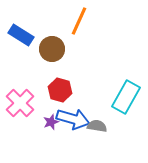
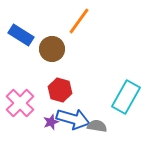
orange line: rotated 12 degrees clockwise
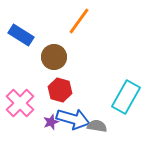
brown circle: moved 2 px right, 8 px down
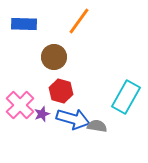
blue rectangle: moved 3 px right, 11 px up; rotated 30 degrees counterclockwise
red hexagon: moved 1 px right, 1 px down
pink cross: moved 2 px down
purple star: moved 9 px left, 8 px up
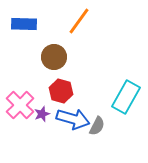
gray semicircle: rotated 108 degrees clockwise
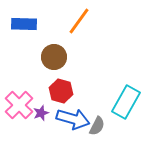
cyan rectangle: moved 5 px down
pink cross: moved 1 px left
purple star: moved 1 px left, 1 px up
